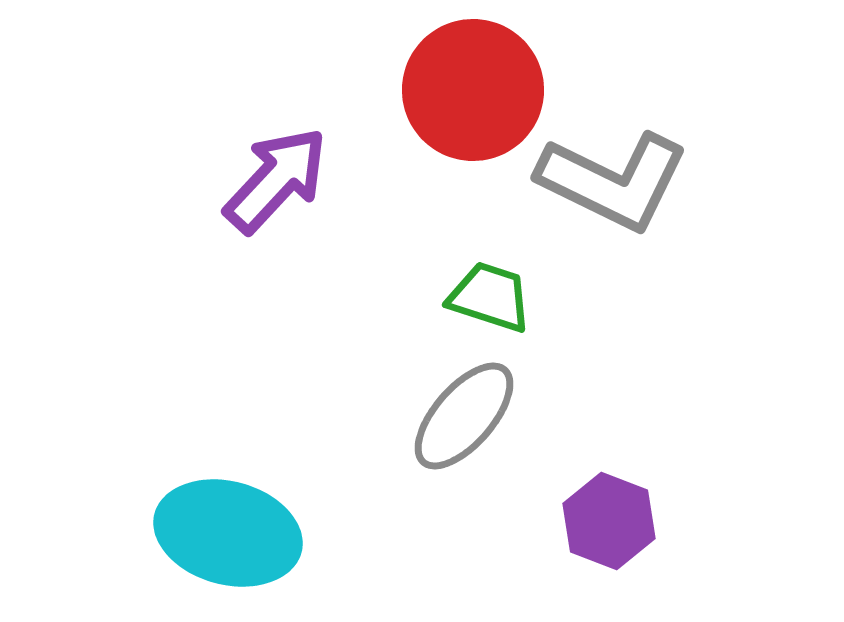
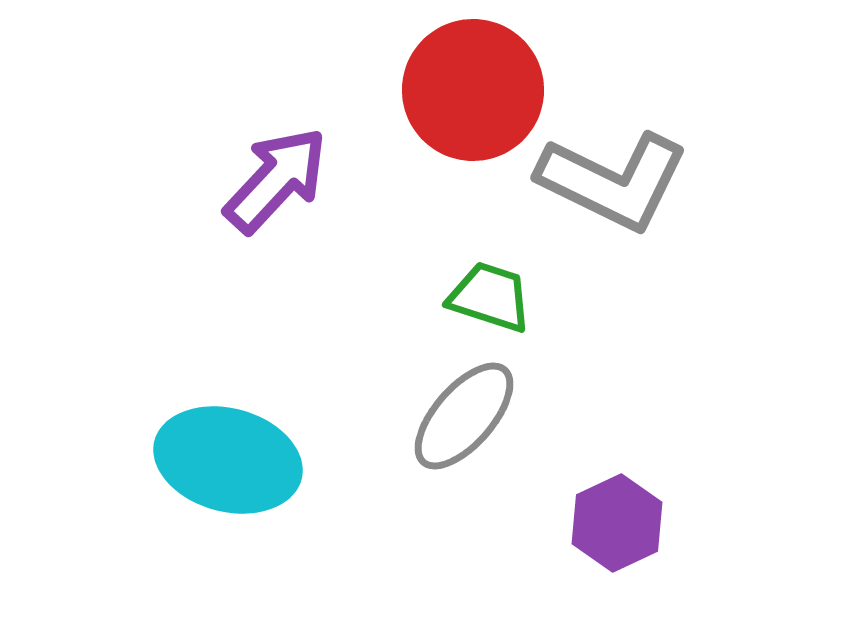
purple hexagon: moved 8 px right, 2 px down; rotated 14 degrees clockwise
cyan ellipse: moved 73 px up
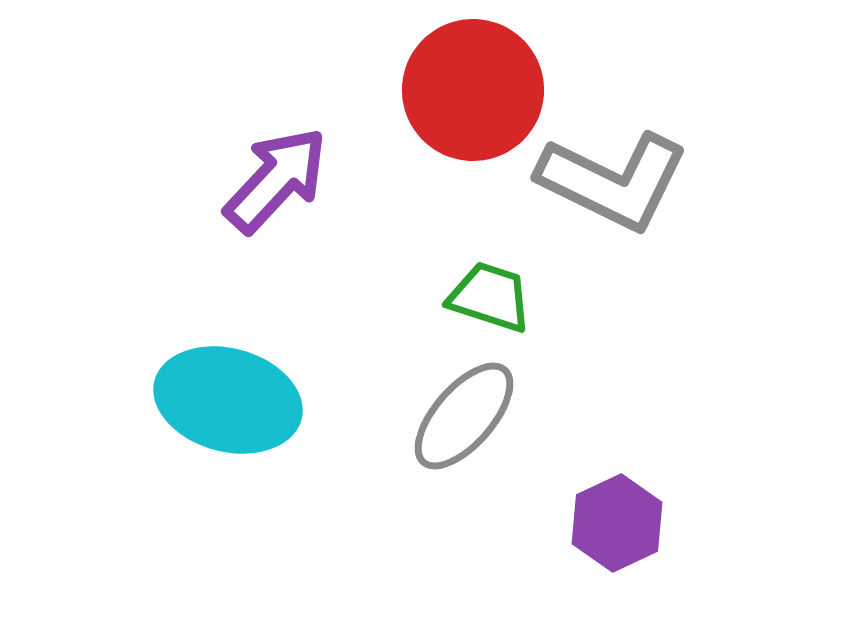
cyan ellipse: moved 60 px up
